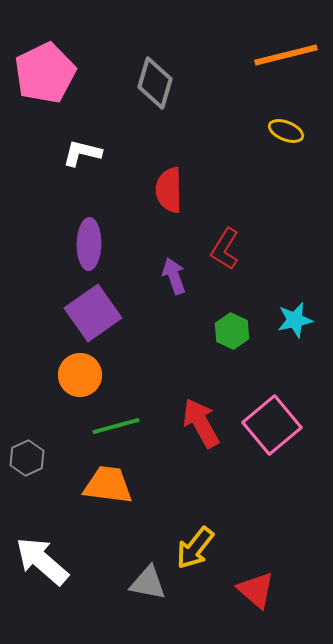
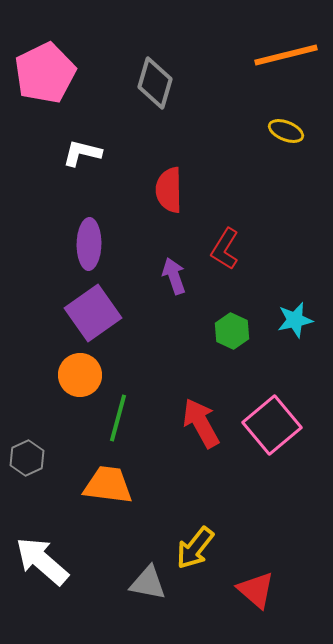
green line: moved 2 px right, 8 px up; rotated 60 degrees counterclockwise
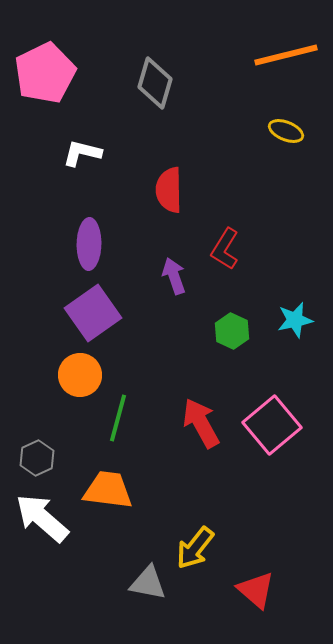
gray hexagon: moved 10 px right
orange trapezoid: moved 5 px down
white arrow: moved 43 px up
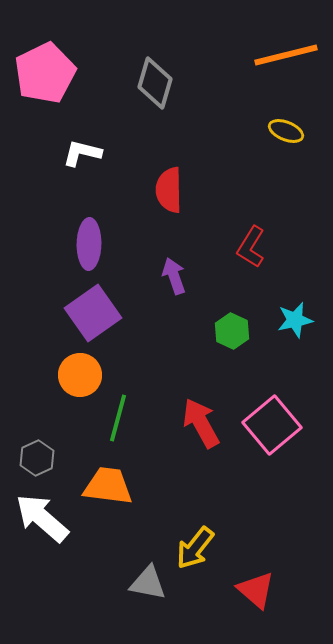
red L-shape: moved 26 px right, 2 px up
orange trapezoid: moved 4 px up
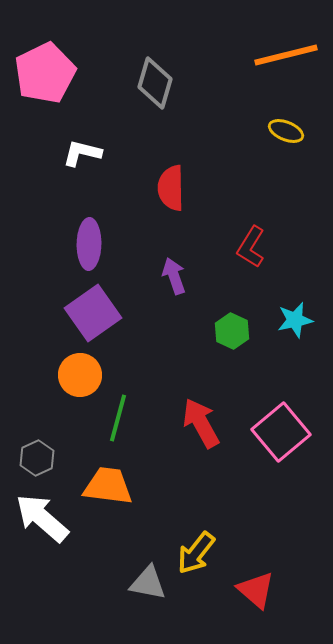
red semicircle: moved 2 px right, 2 px up
pink square: moved 9 px right, 7 px down
yellow arrow: moved 1 px right, 5 px down
